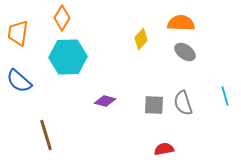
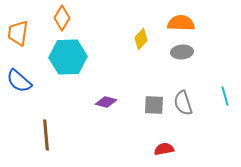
gray ellipse: moved 3 px left; rotated 40 degrees counterclockwise
purple diamond: moved 1 px right, 1 px down
brown line: rotated 12 degrees clockwise
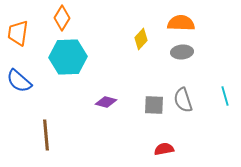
gray semicircle: moved 3 px up
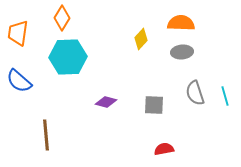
gray semicircle: moved 12 px right, 7 px up
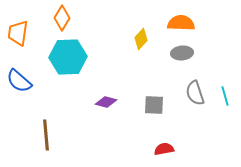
gray ellipse: moved 1 px down
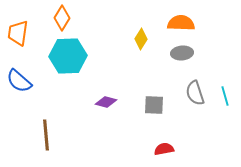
yellow diamond: rotated 10 degrees counterclockwise
cyan hexagon: moved 1 px up
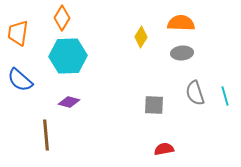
yellow diamond: moved 2 px up
blue semicircle: moved 1 px right, 1 px up
purple diamond: moved 37 px left
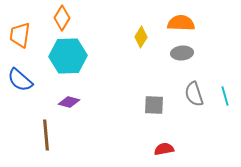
orange trapezoid: moved 2 px right, 2 px down
gray semicircle: moved 1 px left, 1 px down
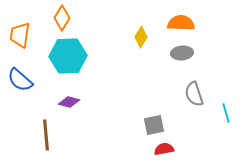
cyan line: moved 1 px right, 17 px down
gray square: moved 20 px down; rotated 15 degrees counterclockwise
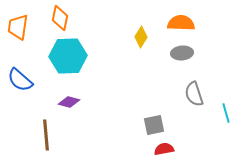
orange diamond: moved 2 px left; rotated 20 degrees counterclockwise
orange trapezoid: moved 2 px left, 8 px up
